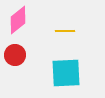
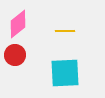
pink diamond: moved 4 px down
cyan square: moved 1 px left
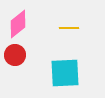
yellow line: moved 4 px right, 3 px up
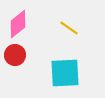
yellow line: rotated 36 degrees clockwise
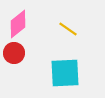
yellow line: moved 1 px left, 1 px down
red circle: moved 1 px left, 2 px up
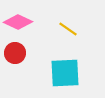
pink diamond: moved 2 px up; rotated 64 degrees clockwise
red circle: moved 1 px right
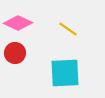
pink diamond: moved 1 px down
